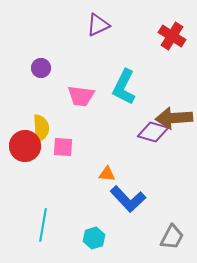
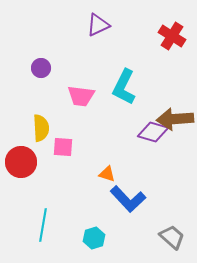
brown arrow: moved 1 px right, 1 px down
red circle: moved 4 px left, 16 px down
orange triangle: rotated 12 degrees clockwise
gray trapezoid: rotated 76 degrees counterclockwise
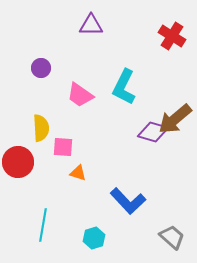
purple triangle: moved 7 px left; rotated 25 degrees clockwise
pink trapezoid: moved 1 px left, 1 px up; rotated 28 degrees clockwise
brown arrow: rotated 36 degrees counterclockwise
red circle: moved 3 px left
orange triangle: moved 29 px left, 1 px up
blue L-shape: moved 2 px down
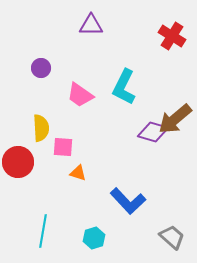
cyan line: moved 6 px down
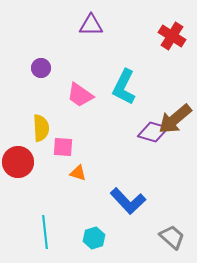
cyan line: moved 2 px right, 1 px down; rotated 16 degrees counterclockwise
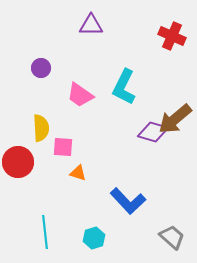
red cross: rotated 8 degrees counterclockwise
